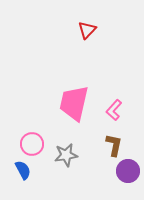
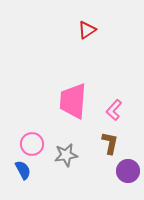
red triangle: rotated 12 degrees clockwise
pink trapezoid: moved 1 px left, 2 px up; rotated 9 degrees counterclockwise
brown L-shape: moved 4 px left, 2 px up
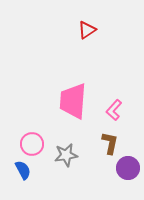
purple circle: moved 3 px up
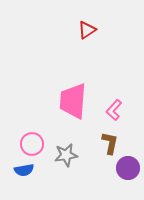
blue semicircle: moved 1 px right; rotated 108 degrees clockwise
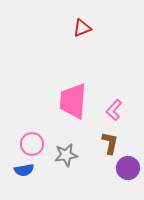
red triangle: moved 5 px left, 2 px up; rotated 12 degrees clockwise
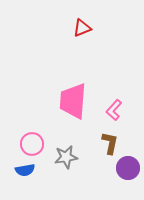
gray star: moved 2 px down
blue semicircle: moved 1 px right
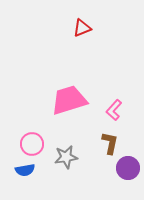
pink trapezoid: moved 4 px left, 1 px up; rotated 69 degrees clockwise
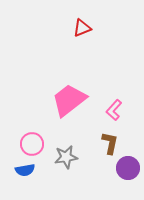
pink trapezoid: rotated 21 degrees counterclockwise
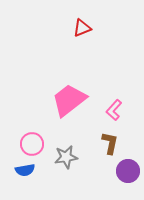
purple circle: moved 3 px down
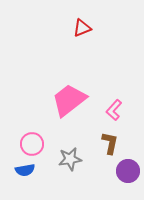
gray star: moved 4 px right, 2 px down
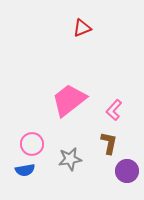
brown L-shape: moved 1 px left
purple circle: moved 1 px left
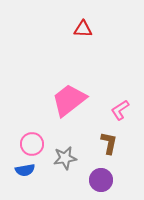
red triangle: moved 1 px right, 1 px down; rotated 24 degrees clockwise
pink L-shape: moved 6 px right; rotated 15 degrees clockwise
gray star: moved 5 px left, 1 px up
purple circle: moved 26 px left, 9 px down
